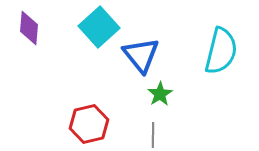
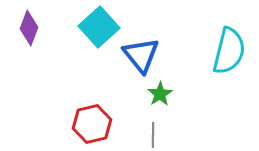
purple diamond: rotated 16 degrees clockwise
cyan semicircle: moved 8 px right
red hexagon: moved 3 px right
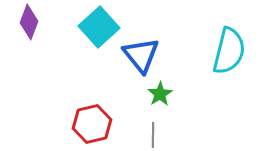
purple diamond: moved 6 px up
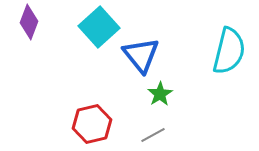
gray line: rotated 60 degrees clockwise
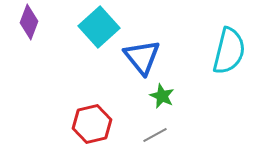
blue triangle: moved 1 px right, 2 px down
green star: moved 2 px right, 2 px down; rotated 15 degrees counterclockwise
gray line: moved 2 px right
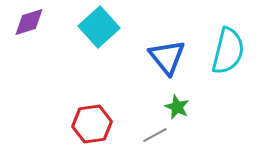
purple diamond: rotated 52 degrees clockwise
cyan semicircle: moved 1 px left
blue triangle: moved 25 px right
green star: moved 15 px right, 11 px down
red hexagon: rotated 6 degrees clockwise
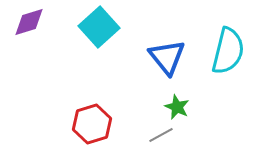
red hexagon: rotated 9 degrees counterclockwise
gray line: moved 6 px right
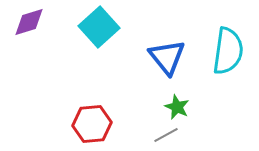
cyan semicircle: rotated 6 degrees counterclockwise
red hexagon: rotated 12 degrees clockwise
gray line: moved 5 px right
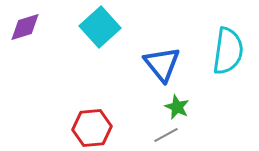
purple diamond: moved 4 px left, 5 px down
cyan square: moved 1 px right
blue triangle: moved 5 px left, 7 px down
red hexagon: moved 4 px down
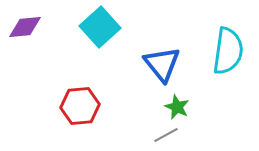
purple diamond: rotated 12 degrees clockwise
red hexagon: moved 12 px left, 22 px up
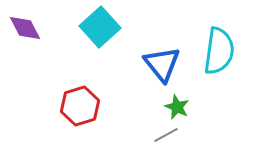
purple diamond: moved 1 px down; rotated 68 degrees clockwise
cyan semicircle: moved 9 px left
red hexagon: rotated 12 degrees counterclockwise
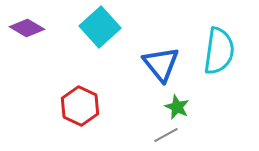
purple diamond: moved 2 px right; rotated 32 degrees counterclockwise
blue triangle: moved 1 px left
red hexagon: rotated 18 degrees counterclockwise
